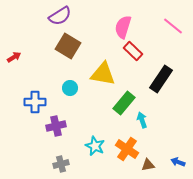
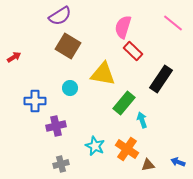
pink line: moved 3 px up
blue cross: moved 1 px up
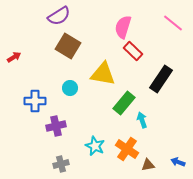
purple semicircle: moved 1 px left
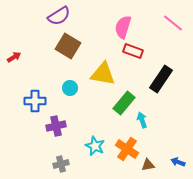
red rectangle: rotated 24 degrees counterclockwise
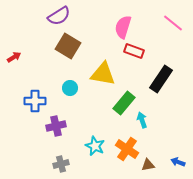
red rectangle: moved 1 px right
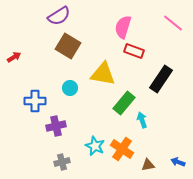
orange cross: moved 5 px left
gray cross: moved 1 px right, 2 px up
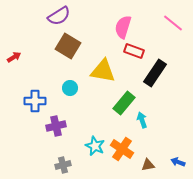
yellow triangle: moved 3 px up
black rectangle: moved 6 px left, 6 px up
gray cross: moved 1 px right, 3 px down
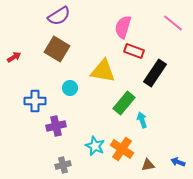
brown square: moved 11 px left, 3 px down
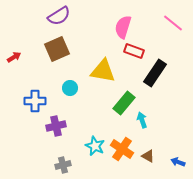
brown square: rotated 35 degrees clockwise
brown triangle: moved 9 px up; rotated 40 degrees clockwise
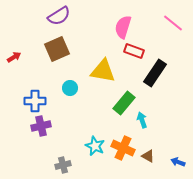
purple cross: moved 15 px left
orange cross: moved 1 px right, 1 px up; rotated 10 degrees counterclockwise
